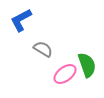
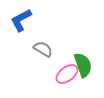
green semicircle: moved 4 px left
pink ellipse: moved 2 px right
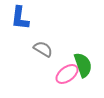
blue L-shape: moved 1 px left, 2 px up; rotated 55 degrees counterclockwise
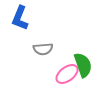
blue L-shape: rotated 15 degrees clockwise
gray semicircle: rotated 144 degrees clockwise
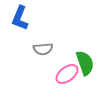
green semicircle: moved 2 px right, 2 px up
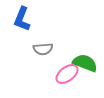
blue L-shape: moved 2 px right, 1 px down
green semicircle: rotated 50 degrees counterclockwise
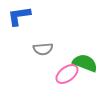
blue L-shape: moved 3 px left, 3 px up; rotated 60 degrees clockwise
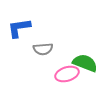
blue L-shape: moved 12 px down
pink ellipse: rotated 20 degrees clockwise
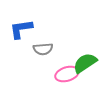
blue L-shape: moved 2 px right, 1 px down
green semicircle: rotated 55 degrees counterclockwise
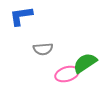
blue L-shape: moved 13 px up
